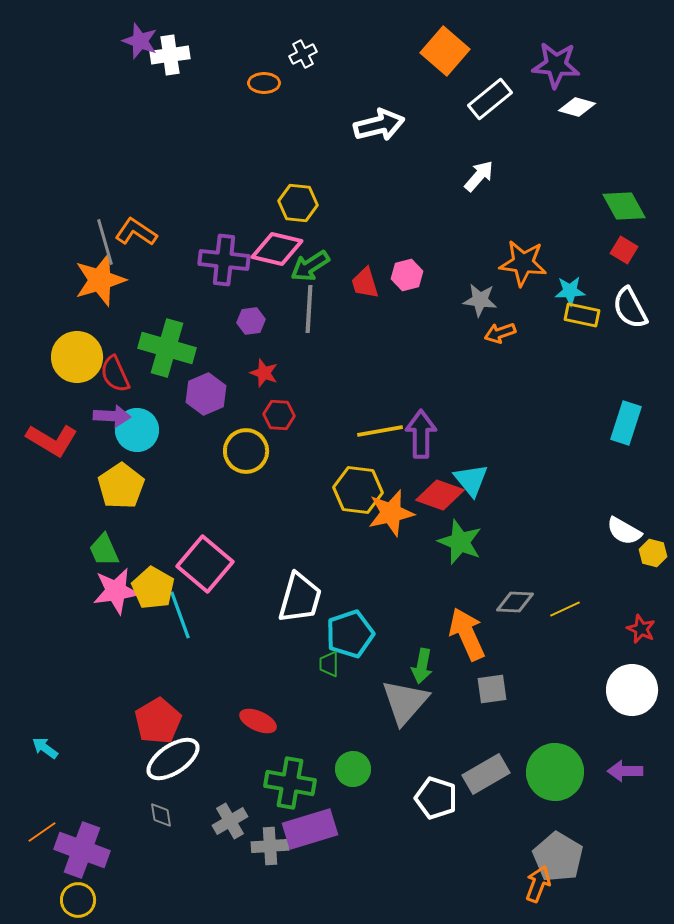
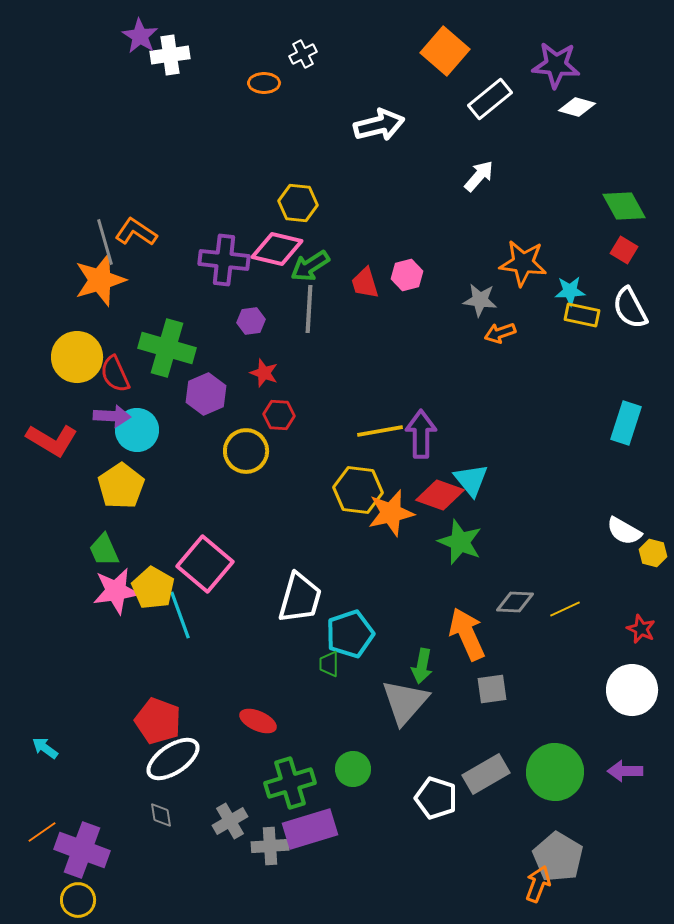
purple star at (140, 41): moved 5 px up; rotated 12 degrees clockwise
red pentagon at (158, 721): rotated 21 degrees counterclockwise
green cross at (290, 783): rotated 27 degrees counterclockwise
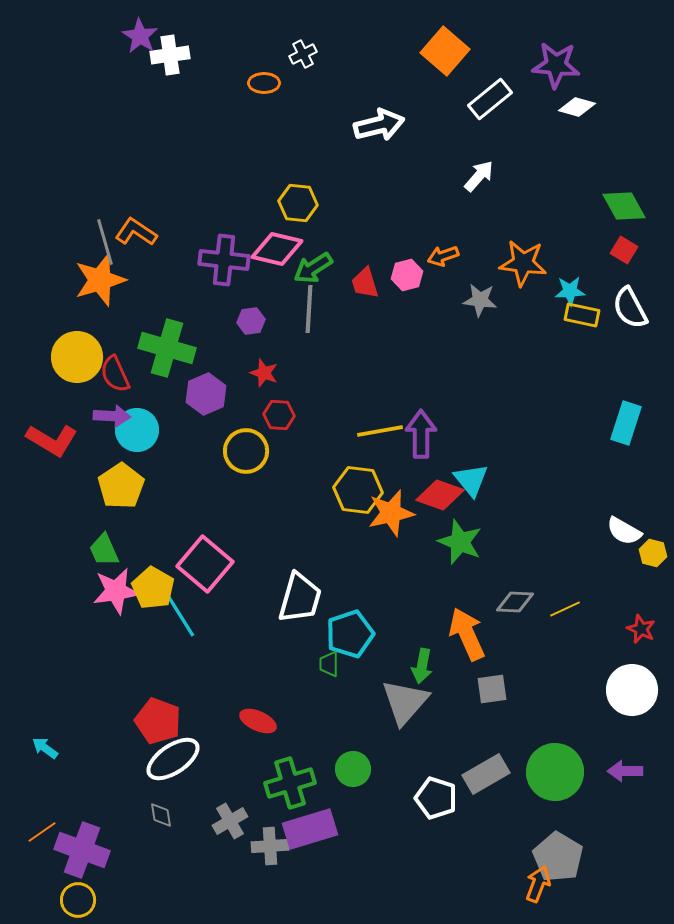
green arrow at (310, 266): moved 3 px right, 2 px down
orange arrow at (500, 333): moved 57 px left, 77 px up
cyan line at (180, 615): rotated 12 degrees counterclockwise
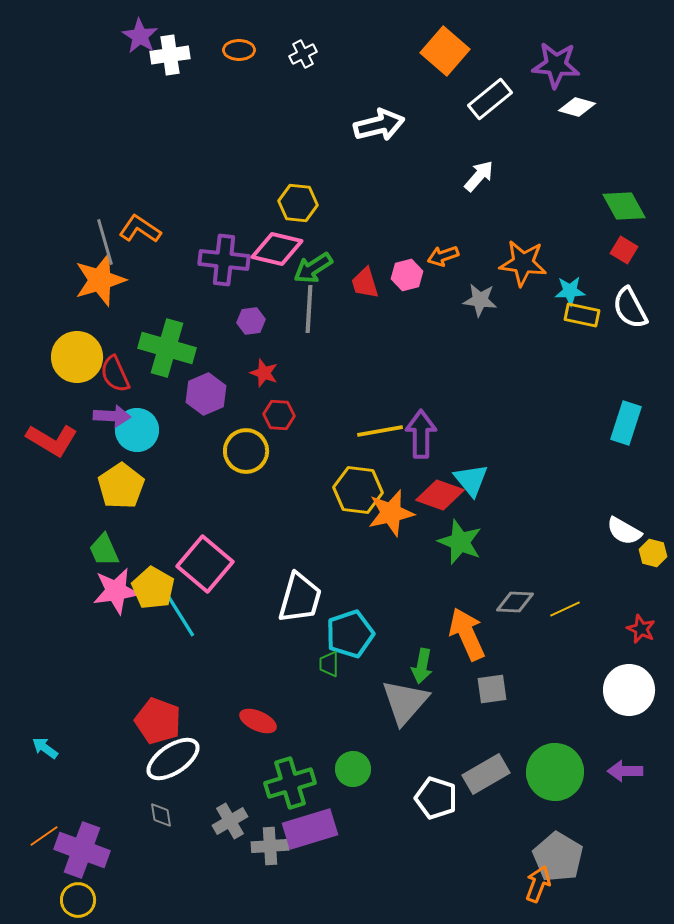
orange ellipse at (264, 83): moved 25 px left, 33 px up
orange L-shape at (136, 232): moved 4 px right, 3 px up
white circle at (632, 690): moved 3 px left
orange line at (42, 832): moved 2 px right, 4 px down
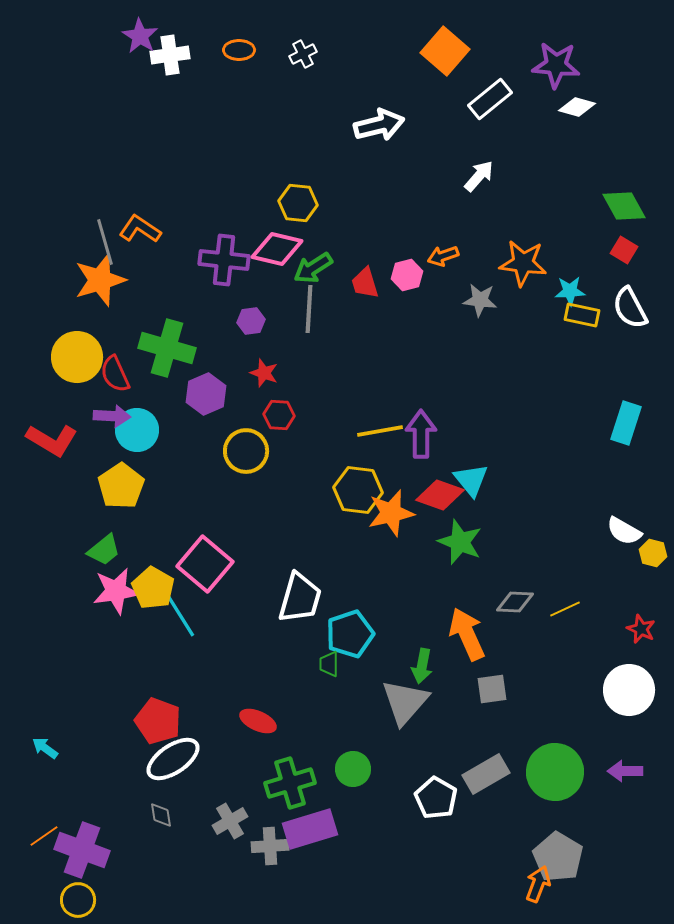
green trapezoid at (104, 550): rotated 105 degrees counterclockwise
white pentagon at (436, 798): rotated 12 degrees clockwise
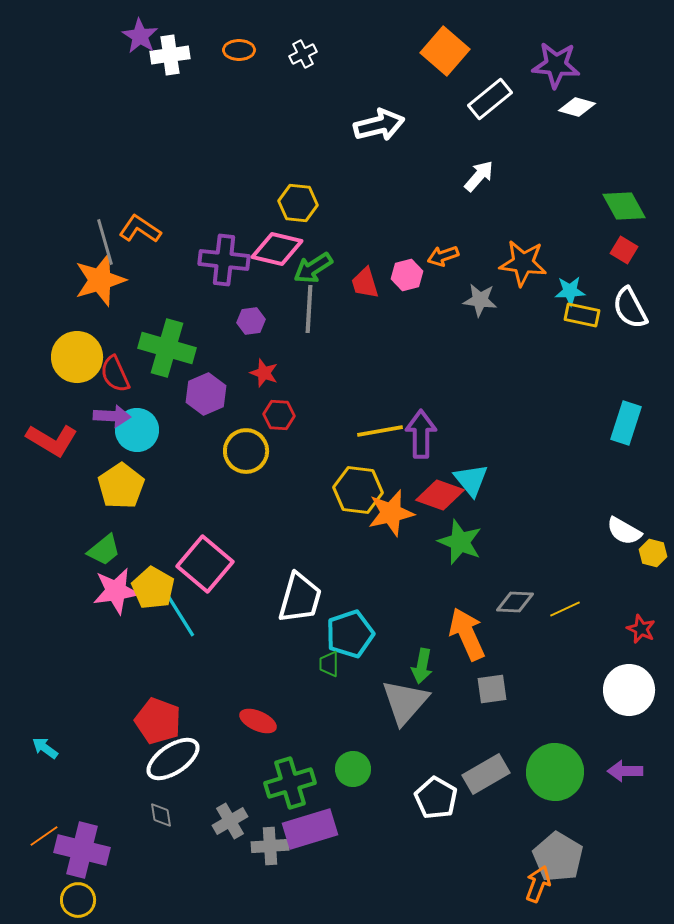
purple cross at (82, 850): rotated 6 degrees counterclockwise
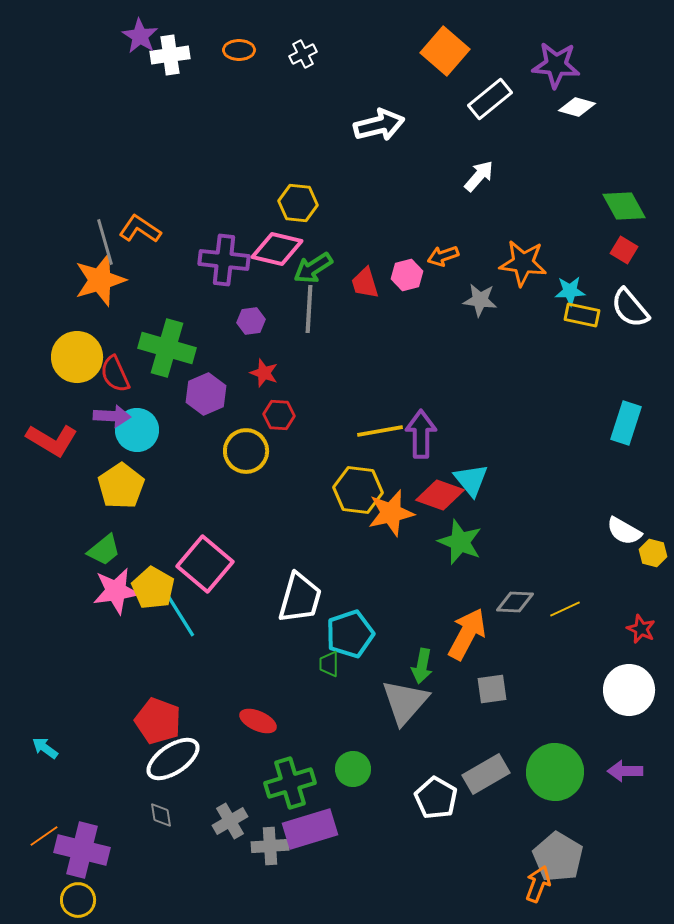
white semicircle at (630, 308): rotated 12 degrees counterclockwise
orange arrow at (467, 634): rotated 52 degrees clockwise
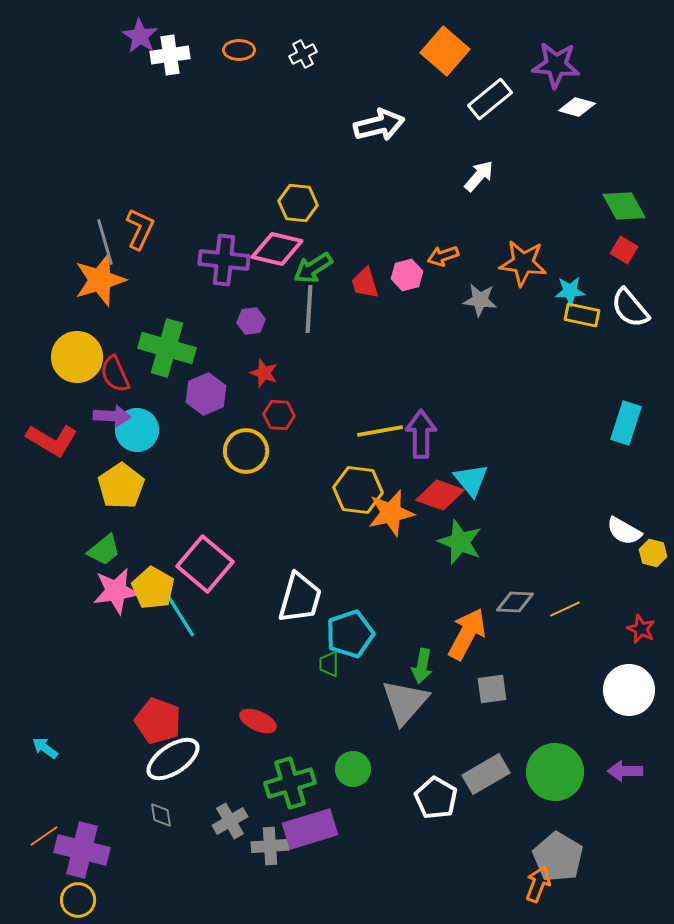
orange L-shape at (140, 229): rotated 81 degrees clockwise
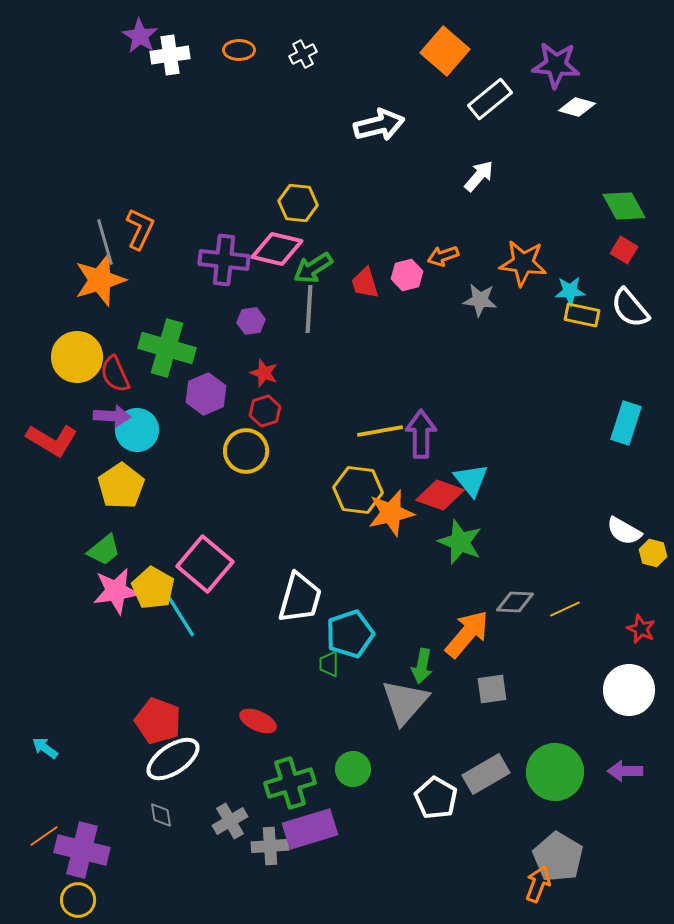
red hexagon at (279, 415): moved 14 px left, 4 px up; rotated 20 degrees counterclockwise
orange arrow at (467, 634): rotated 12 degrees clockwise
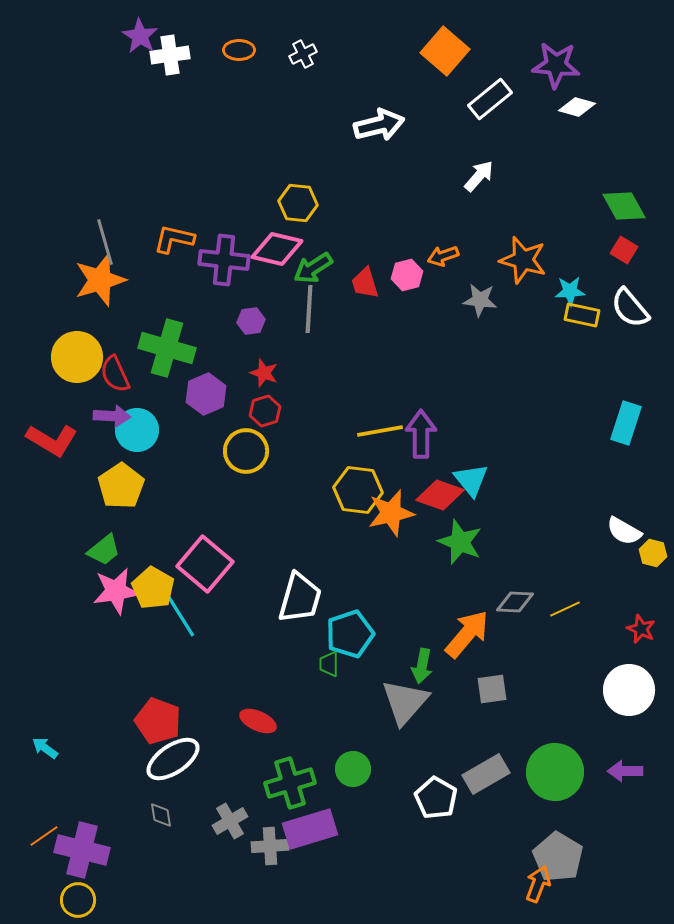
orange L-shape at (140, 229): moved 34 px right, 10 px down; rotated 102 degrees counterclockwise
orange star at (523, 263): moved 3 px up; rotated 9 degrees clockwise
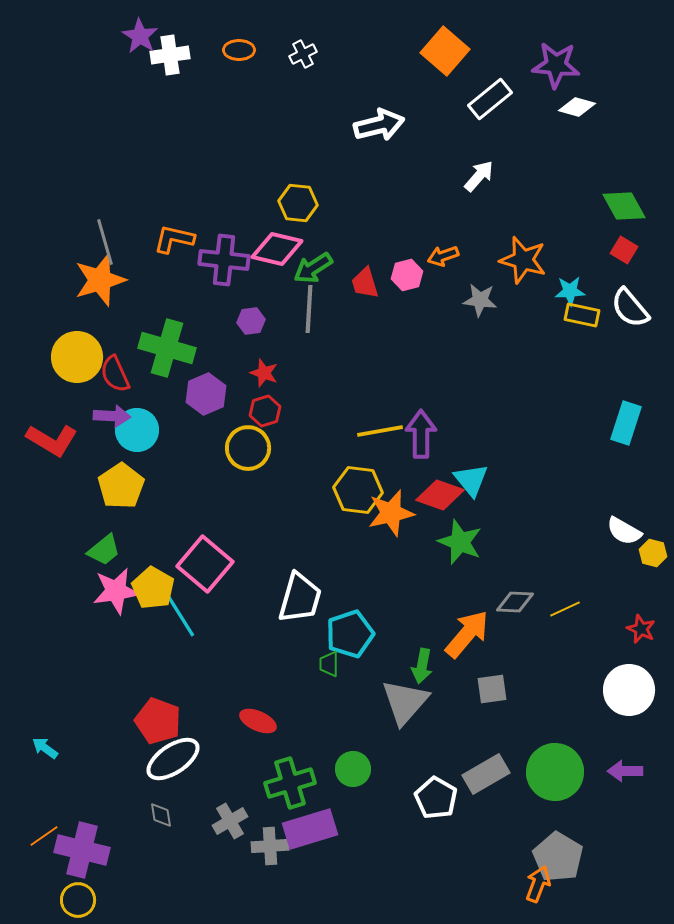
yellow circle at (246, 451): moved 2 px right, 3 px up
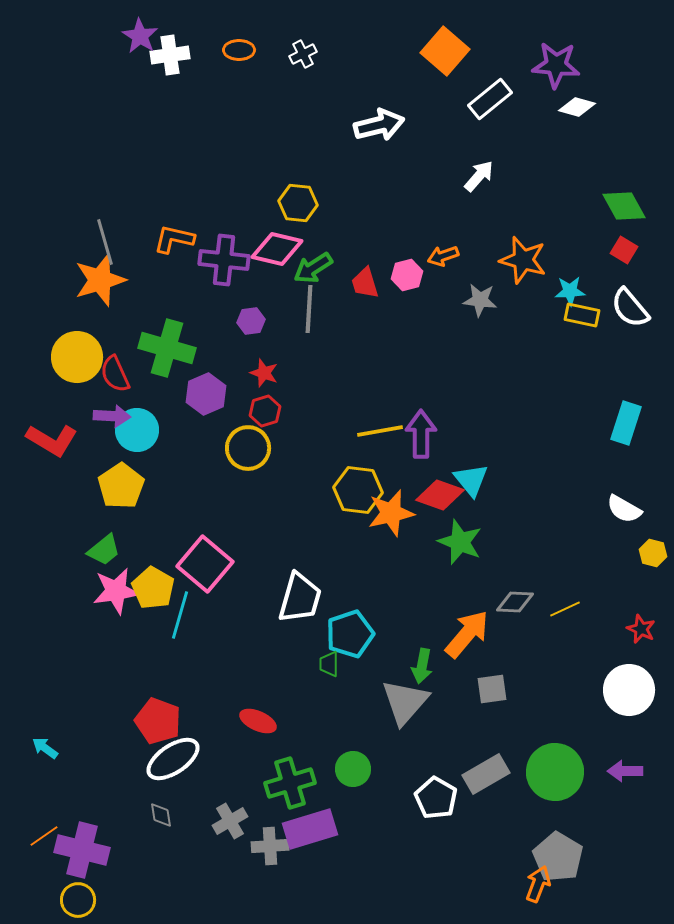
white semicircle at (624, 531): moved 22 px up
cyan line at (180, 615): rotated 48 degrees clockwise
